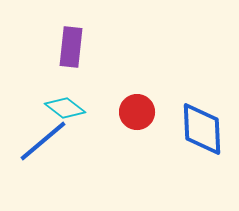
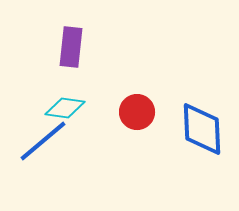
cyan diamond: rotated 30 degrees counterclockwise
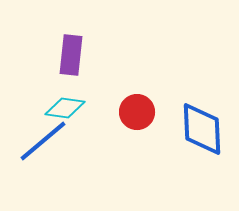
purple rectangle: moved 8 px down
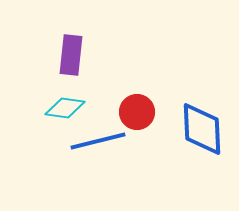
blue line: moved 55 px right; rotated 26 degrees clockwise
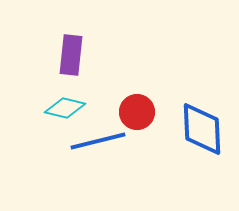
cyan diamond: rotated 6 degrees clockwise
